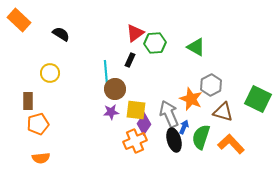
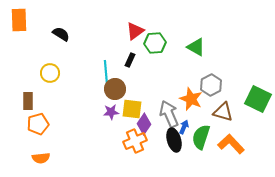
orange rectangle: rotated 45 degrees clockwise
red triangle: moved 2 px up
yellow square: moved 4 px left, 1 px up
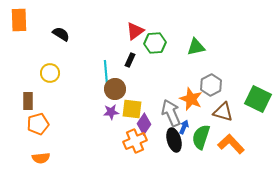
green triangle: rotated 42 degrees counterclockwise
gray arrow: moved 2 px right, 1 px up
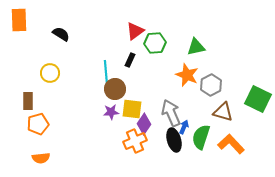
orange star: moved 4 px left, 24 px up
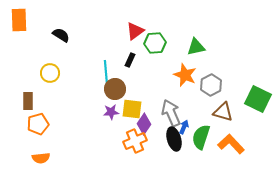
black semicircle: moved 1 px down
orange star: moved 2 px left
black ellipse: moved 1 px up
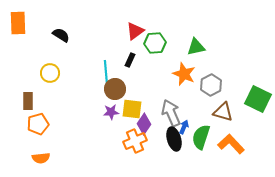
orange rectangle: moved 1 px left, 3 px down
orange star: moved 1 px left, 1 px up
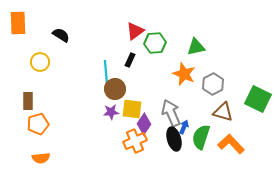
yellow circle: moved 10 px left, 11 px up
gray hexagon: moved 2 px right, 1 px up
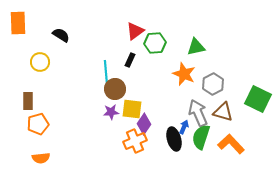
gray arrow: moved 27 px right
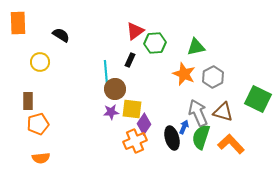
gray hexagon: moved 7 px up
black ellipse: moved 2 px left, 1 px up
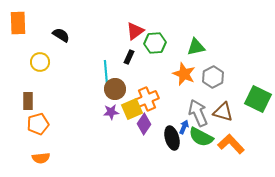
black rectangle: moved 1 px left, 3 px up
yellow square: rotated 30 degrees counterclockwise
green semicircle: rotated 80 degrees counterclockwise
orange cross: moved 12 px right, 42 px up
